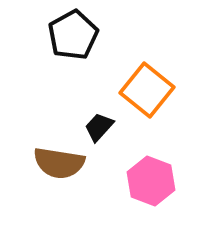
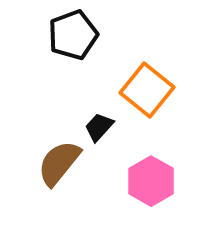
black pentagon: rotated 9 degrees clockwise
brown semicircle: rotated 120 degrees clockwise
pink hexagon: rotated 9 degrees clockwise
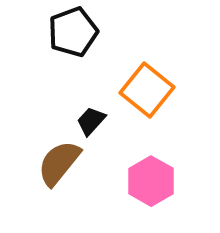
black pentagon: moved 3 px up
black trapezoid: moved 8 px left, 6 px up
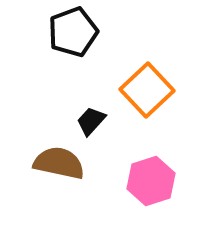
orange square: rotated 8 degrees clockwise
brown semicircle: rotated 63 degrees clockwise
pink hexagon: rotated 12 degrees clockwise
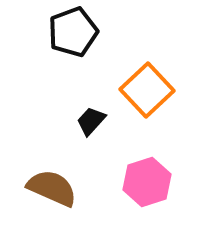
brown semicircle: moved 7 px left, 25 px down; rotated 12 degrees clockwise
pink hexagon: moved 4 px left, 1 px down
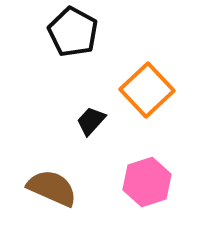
black pentagon: rotated 24 degrees counterclockwise
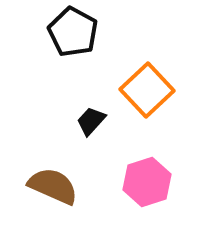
brown semicircle: moved 1 px right, 2 px up
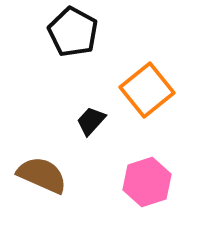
orange square: rotated 4 degrees clockwise
brown semicircle: moved 11 px left, 11 px up
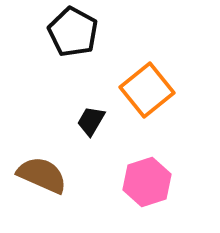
black trapezoid: rotated 12 degrees counterclockwise
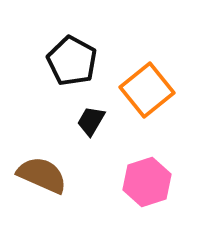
black pentagon: moved 1 px left, 29 px down
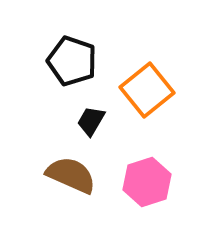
black pentagon: rotated 9 degrees counterclockwise
brown semicircle: moved 29 px right
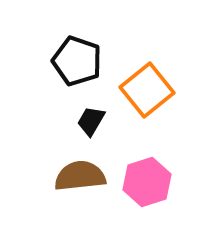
black pentagon: moved 5 px right
brown semicircle: moved 9 px right, 1 px down; rotated 30 degrees counterclockwise
